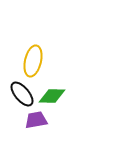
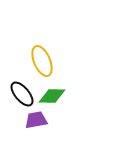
yellow ellipse: moved 9 px right; rotated 36 degrees counterclockwise
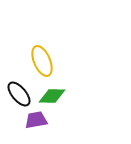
black ellipse: moved 3 px left
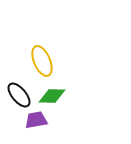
black ellipse: moved 1 px down
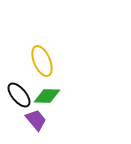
green diamond: moved 5 px left
purple trapezoid: rotated 60 degrees clockwise
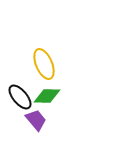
yellow ellipse: moved 2 px right, 3 px down
black ellipse: moved 1 px right, 2 px down
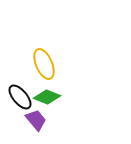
green diamond: moved 1 px down; rotated 20 degrees clockwise
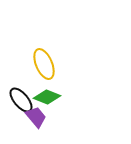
black ellipse: moved 1 px right, 3 px down
purple trapezoid: moved 3 px up
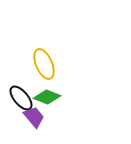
black ellipse: moved 2 px up
purple trapezoid: moved 2 px left
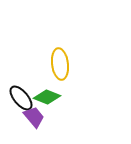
yellow ellipse: moved 16 px right; rotated 16 degrees clockwise
